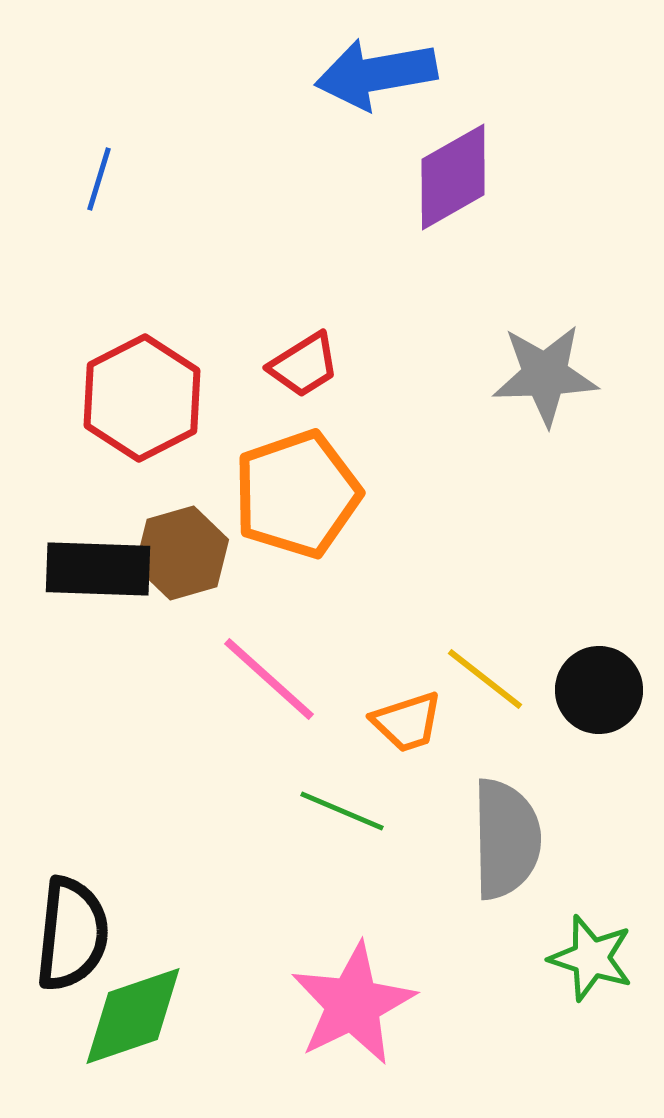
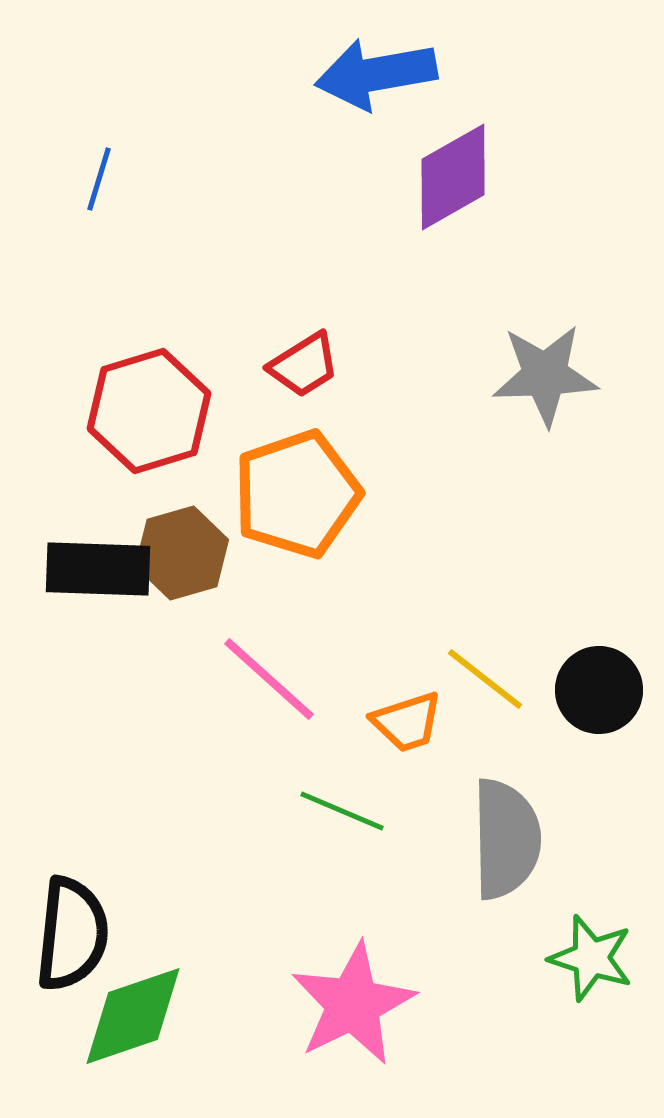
red hexagon: moved 7 px right, 13 px down; rotated 10 degrees clockwise
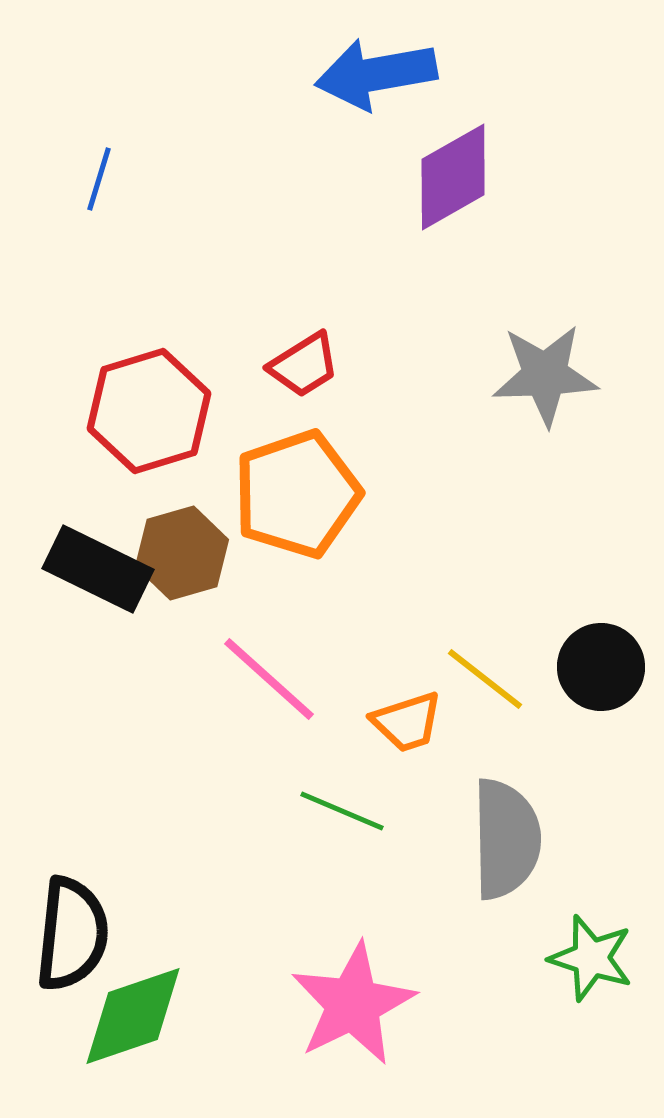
black rectangle: rotated 24 degrees clockwise
black circle: moved 2 px right, 23 px up
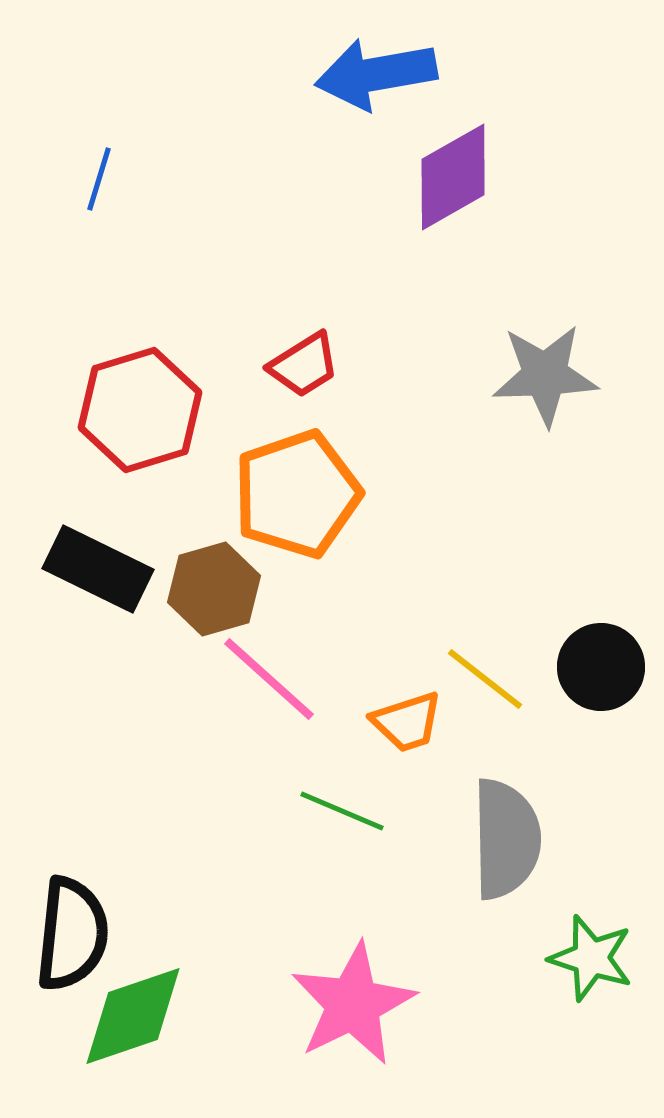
red hexagon: moved 9 px left, 1 px up
brown hexagon: moved 32 px right, 36 px down
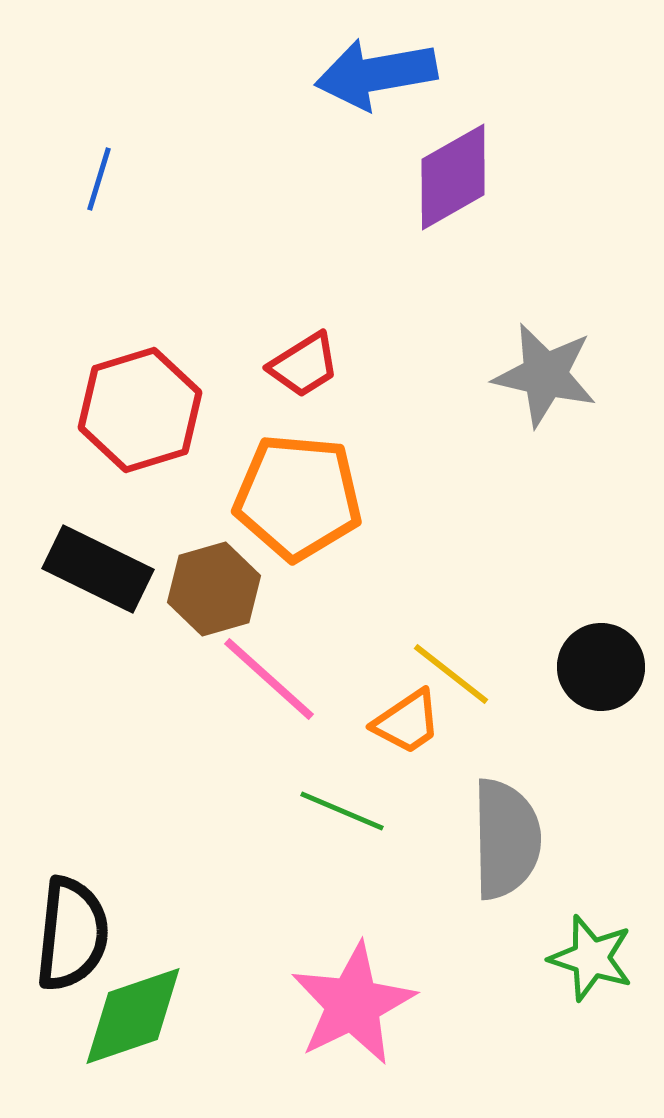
gray star: rotated 15 degrees clockwise
orange pentagon: moved 1 px right, 3 px down; rotated 24 degrees clockwise
yellow line: moved 34 px left, 5 px up
orange trapezoid: rotated 16 degrees counterclockwise
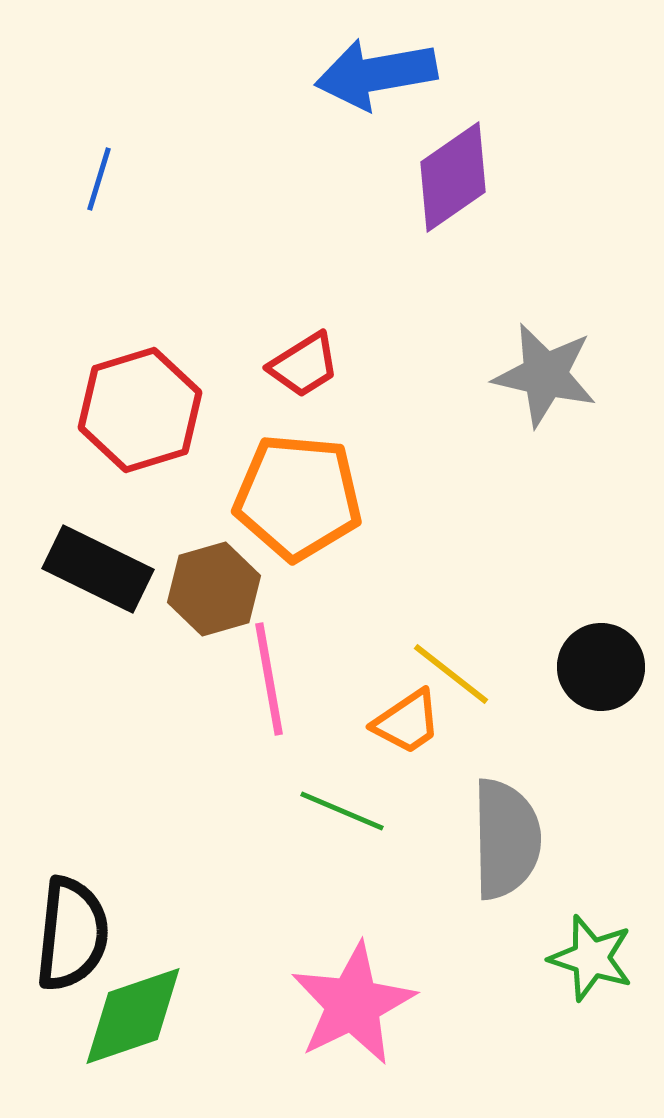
purple diamond: rotated 5 degrees counterclockwise
pink line: rotated 38 degrees clockwise
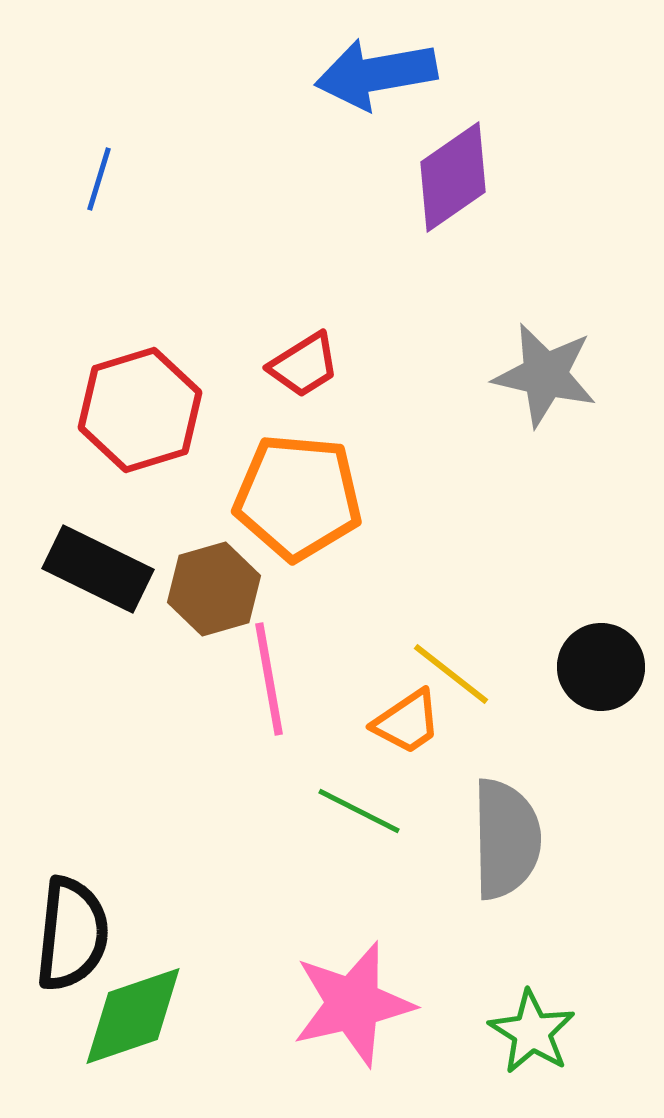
green line: moved 17 px right; rotated 4 degrees clockwise
green star: moved 59 px left, 74 px down; rotated 14 degrees clockwise
pink star: rotated 13 degrees clockwise
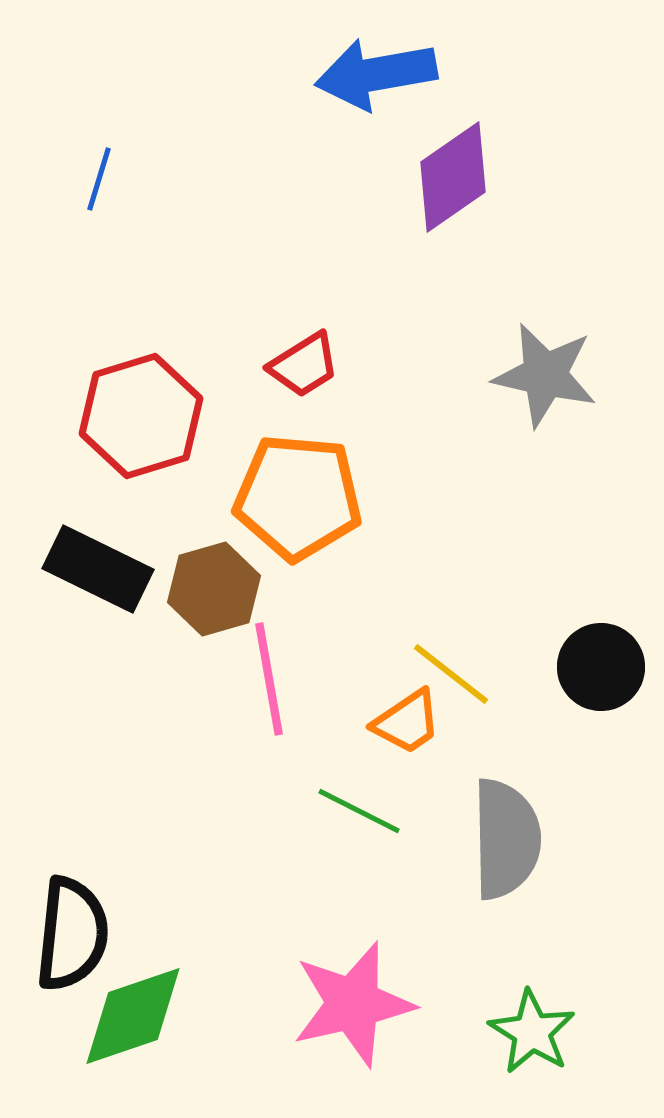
red hexagon: moved 1 px right, 6 px down
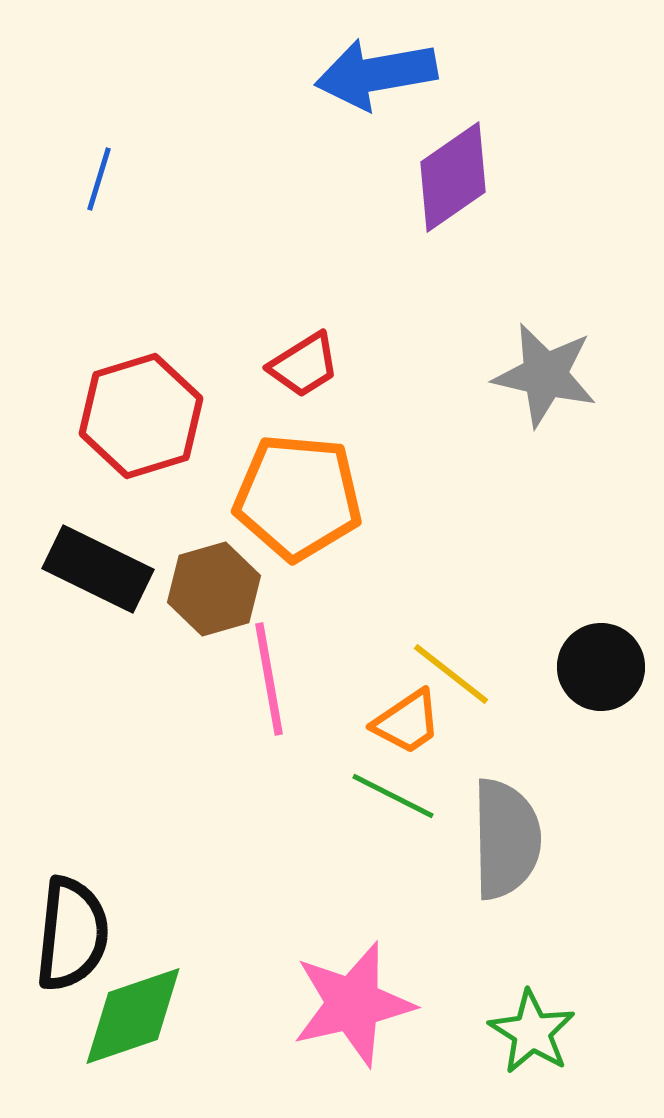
green line: moved 34 px right, 15 px up
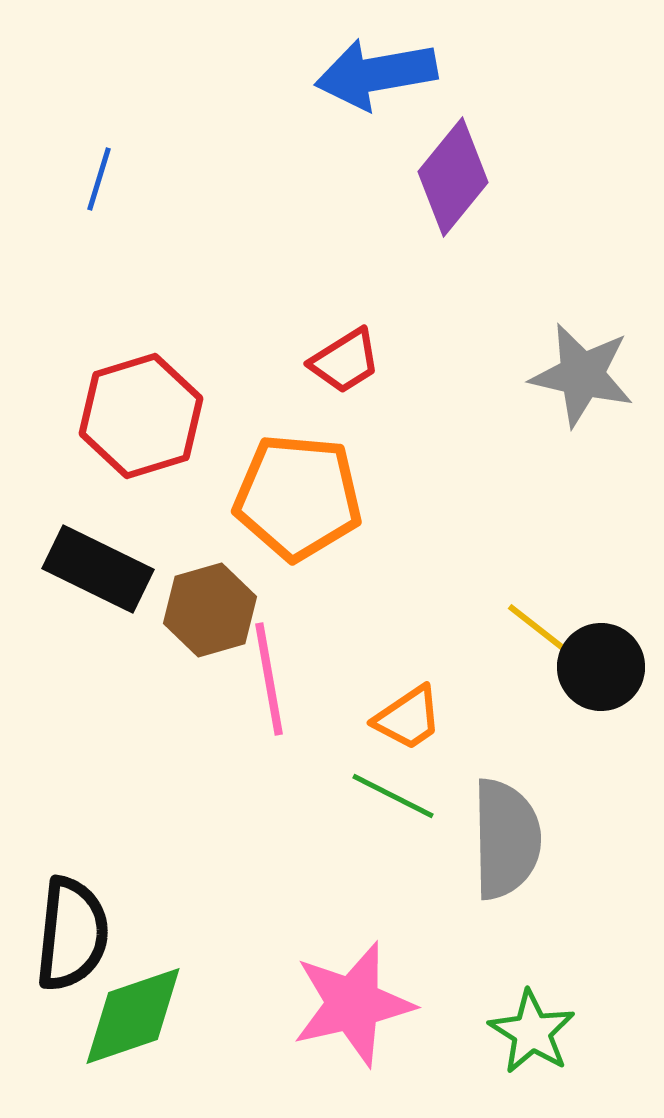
purple diamond: rotated 16 degrees counterclockwise
red trapezoid: moved 41 px right, 4 px up
gray star: moved 37 px right
brown hexagon: moved 4 px left, 21 px down
yellow line: moved 94 px right, 40 px up
orange trapezoid: moved 1 px right, 4 px up
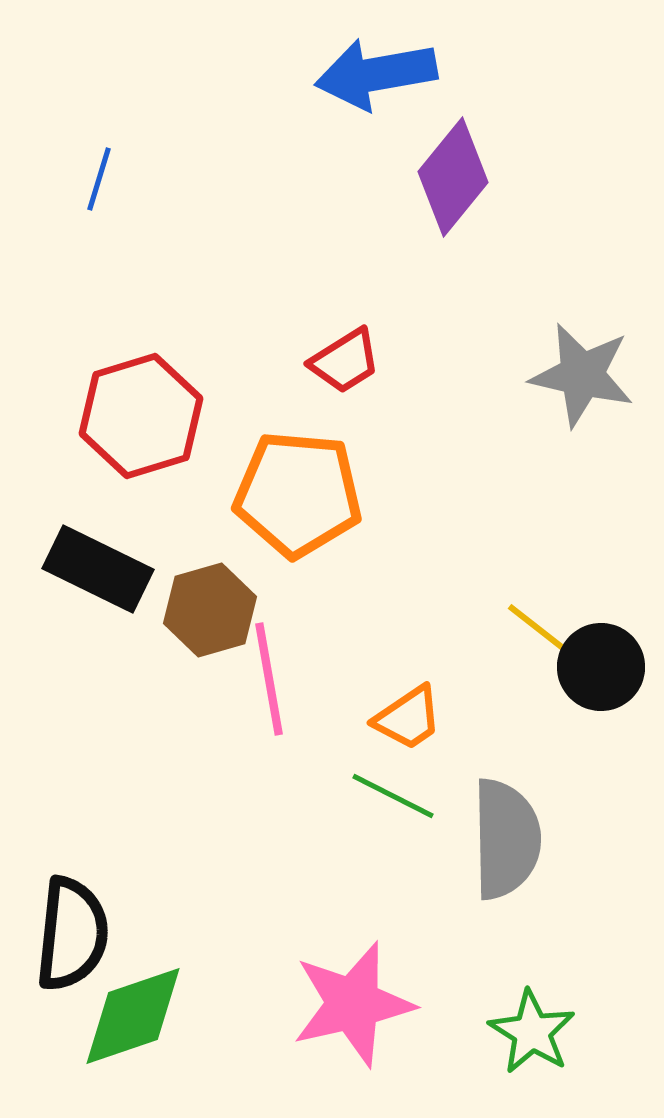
orange pentagon: moved 3 px up
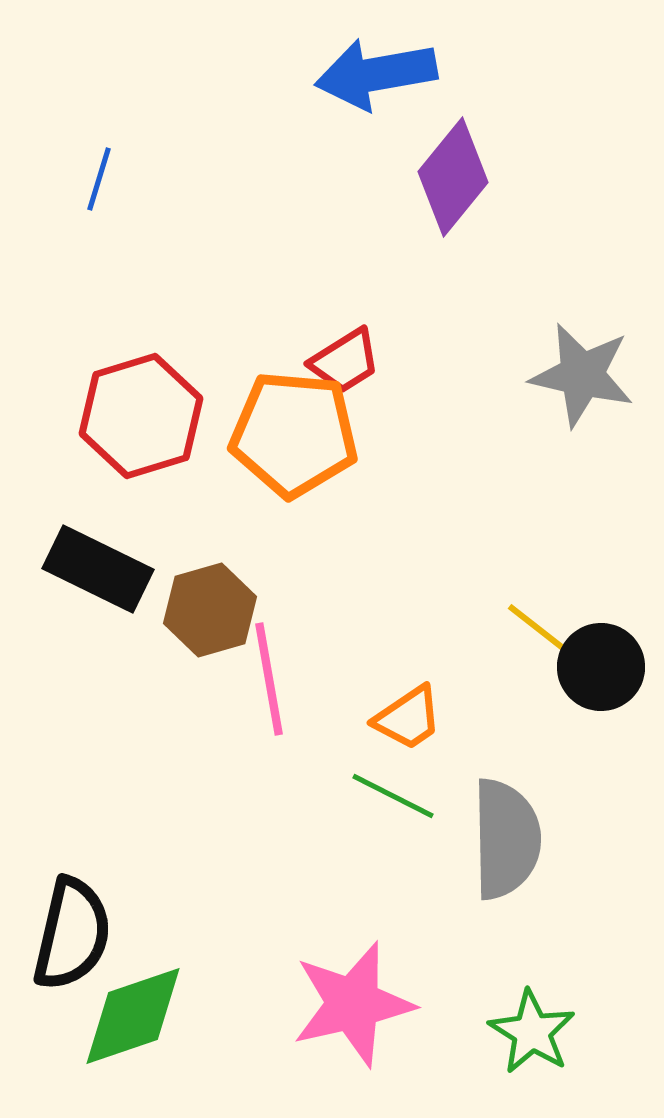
orange pentagon: moved 4 px left, 60 px up
black semicircle: rotated 7 degrees clockwise
